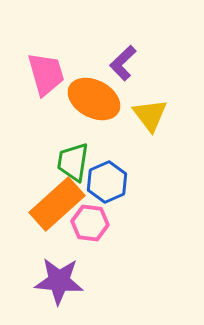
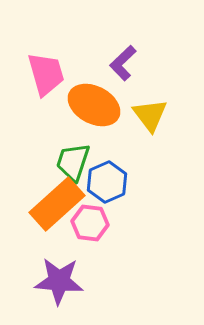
orange ellipse: moved 6 px down
green trapezoid: rotated 9 degrees clockwise
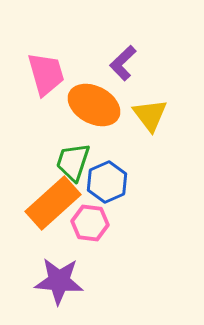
orange rectangle: moved 4 px left, 1 px up
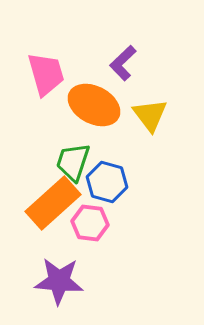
blue hexagon: rotated 21 degrees counterclockwise
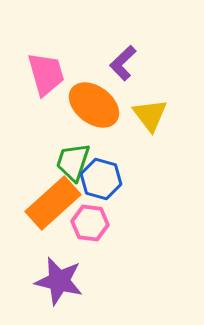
orange ellipse: rotated 9 degrees clockwise
blue hexagon: moved 6 px left, 3 px up
purple star: rotated 9 degrees clockwise
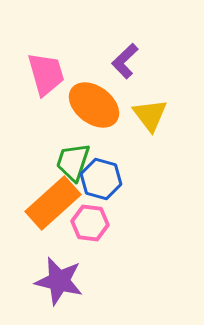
purple L-shape: moved 2 px right, 2 px up
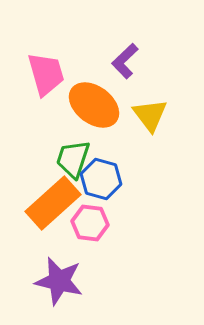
green trapezoid: moved 3 px up
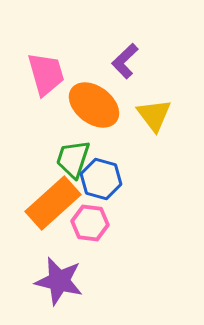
yellow triangle: moved 4 px right
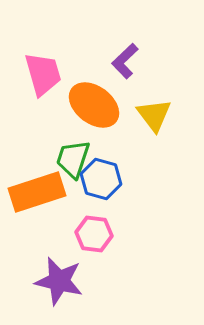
pink trapezoid: moved 3 px left
orange rectangle: moved 16 px left, 11 px up; rotated 24 degrees clockwise
pink hexagon: moved 4 px right, 11 px down
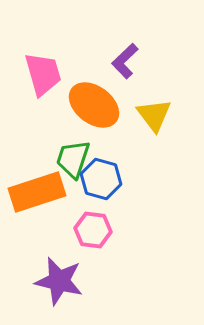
pink hexagon: moved 1 px left, 4 px up
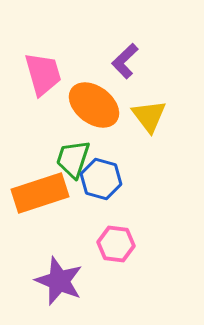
yellow triangle: moved 5 px left, 1 px down
orange rectangle: moved 3 px right, 1 px down
pink hexagon: moved 23 px right, 14 px down
purple star: rotated 9 degrees clockwise
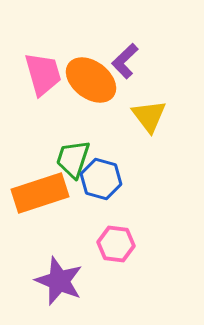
orange ellipse: moved 3 px left, 25 px up
